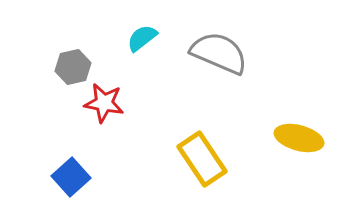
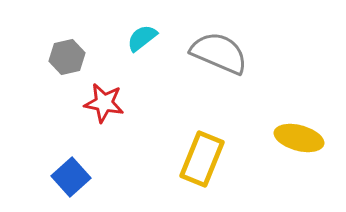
gray hexagon: moved 6 px left, 10 px up
yellow rectangle: rotated 56 degrees clockwise
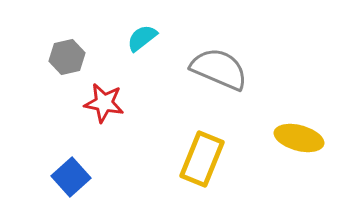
gray semicircle: moved 16 px down
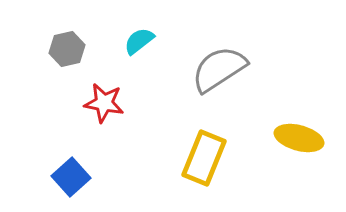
cyan semicircle: moved 3 px left, 3 px down
gray hexagon: moved 8 px up
gray semicircle: rotated 56 degrees counterclockwise
yellow rectangle: moved 2 px right, 1 px up
